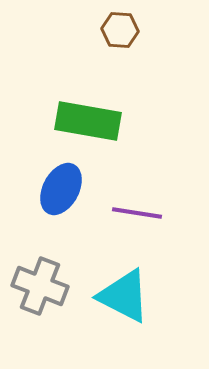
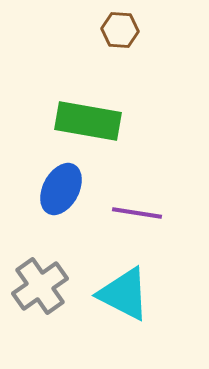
gray cross: rotated 34 degrees clockwise
cyan triangle: moved 2 px up
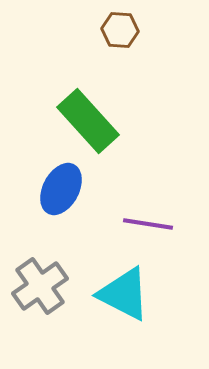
green rectangle: rotated 38 degrees clockwise
purple line: moved 11 px right, 11 px down
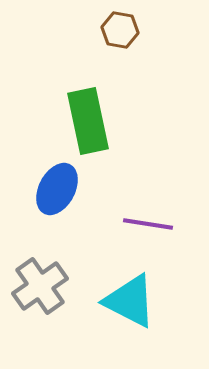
brown hexagon: rotated 6 degrees clockwise
green rectangle: rotated 30 degrees clockwise
blue ellipse: moved 4 px left
cyan triangle: moved 6 px right, 7 px down
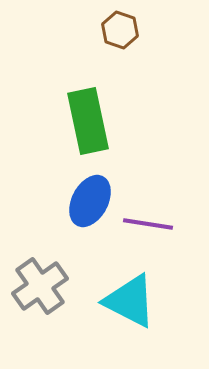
brown hexagon: rotated 9 degrees clockwise
blue ellipse: moved 33 px right, 12 px down
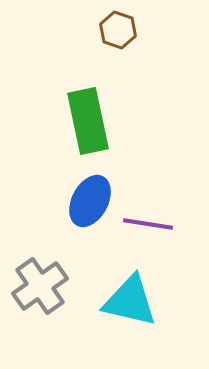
brown hexagon: moved 2 px left
cyan triangle: rotated 14 degrees counterclockwise
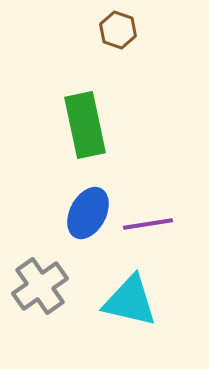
green rectangle: moved 3 px left, 4 px down
blue ellipse: moved 2 px left, 12 px down
purple line: rotated 18 degrees counterclockwise
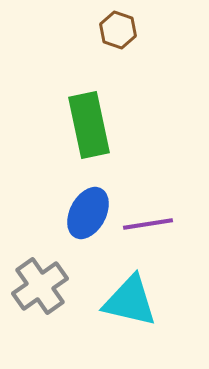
green rectangle: moved 4 px right
